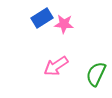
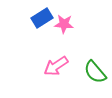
green semicircle: moved 1 px left, 2 px up; rotated 65 degrees counterclockwise
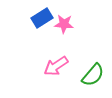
green semicircle: moved 2 px left, 3 px down; rotated 100 degrees counterclockwise
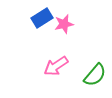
pink star: rotated 18 degrees counterclockwise
green semicircle: moved 2 px right
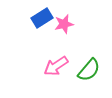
green semicircle: moved 6 px left, 5 px up
